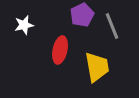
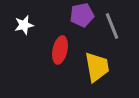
purple pentagon: rotated 15 degrees clockwise
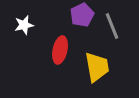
purple pentagon: rotated 15 degrees counterclockwise
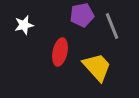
purple pentagon: rotated 15 degrees clockwise
red ellipse: moved 2 px down
yellow trapezoid: rotated 32 degrees counterclockwise
